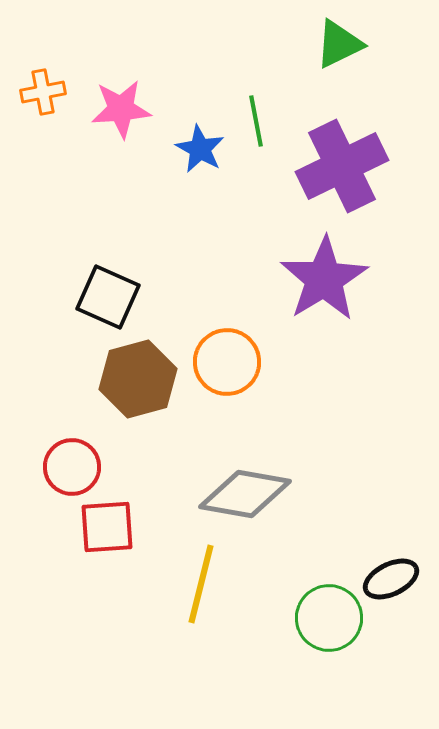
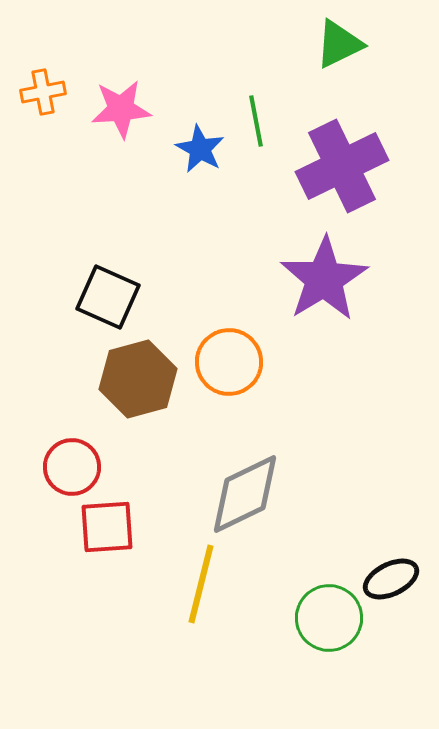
orange circle: moved 2 px right
gray diamond: rotated 36 degrees counterclockwise
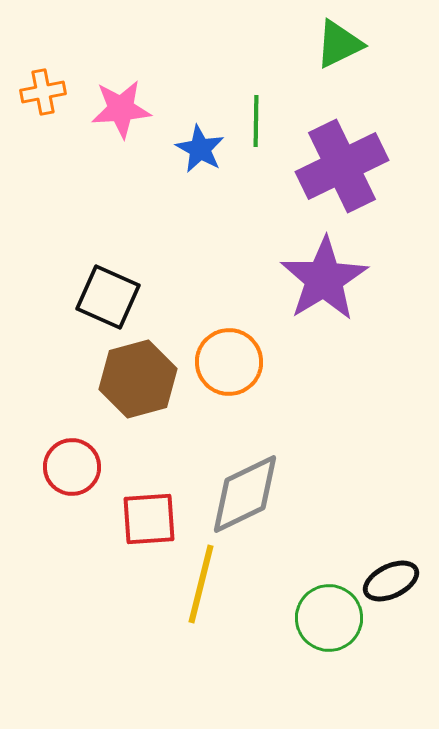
green line: rotated 12 degrees clockwise
red square: moved 42 px right, 8 px up
black ellipse: moved 2 px down
